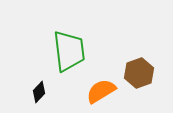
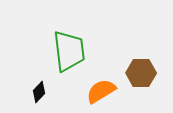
brown hexagon: moved 2 px right; rotated 20 degrees clockwise
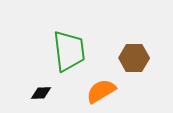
brown hexagon: moved 7 px left, 15 px up
black diamond: moved 2 px right, 1 px down; rotated 45 degrees clockwise
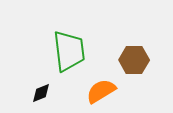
brown hexagon: moved 2 px down
black diamond: rotated 20 degrees counterclockwise
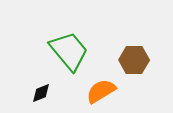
green trapezoid: rotated 33 degrees counterclockwise
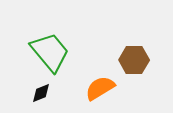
green trapezoid: moved 19 px left, 1 px down
orange semicircle: moved 1 px left, 3 px up
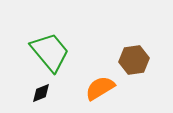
brown hexagon: rotated 8 degrees counterclockwise
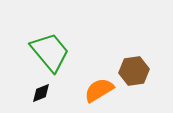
brown hexagon: moved 11 px down
orange semicircle: moved 1 px left, 2 px down
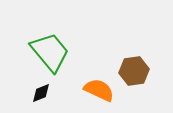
orange semicircle: rotated 56 degrees clockwise
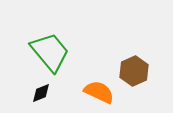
brown hexagon: rotated 16 degrees counterclockwise
orange semicircle: moved 2 px down
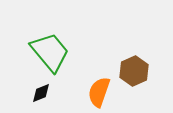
orange semicircle: rotated 96 degrees counterclockwise
